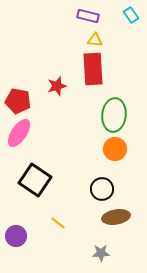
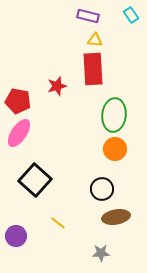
black square: rotated 8 degrees clockwise
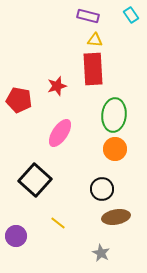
red pentagon: moved 1 px right, 1 px up
pink ellipse: moved 41 px right
gray star: rotated 30 degrees clockwise
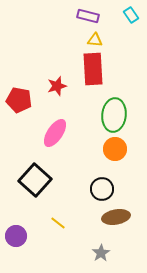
pink ellipse: moved 5 px left
gray star: rotated 12 degrees clockwise
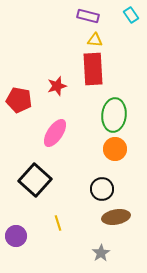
yellow line: rotated 35 degrees clockwise
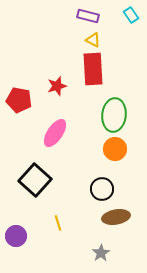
yellow triangle: moved 2 px left; rotated 21 degrees clockwise
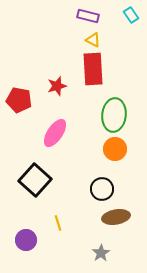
purple circle: moved 10 px right, 4 px down
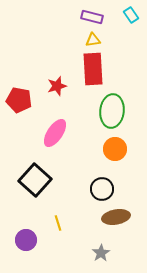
purple rectangle: moved 4 px right, 1 px down
yellow triangle: rotated 35 degrees counterclockwise
green ellipse: moved 2 px left, 4 px up
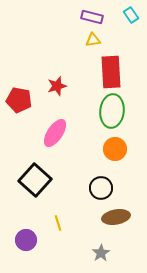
red rectangle: moved 18 px right, 3 px down
black circle: moved 1 px left, 1 px up
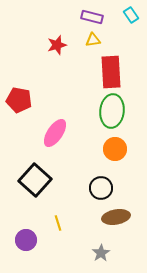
red star: moved 41 px up
